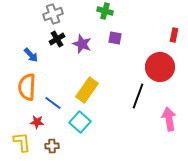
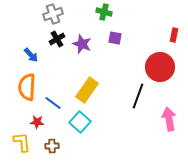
green cross: moved 1 px left, 1 px down
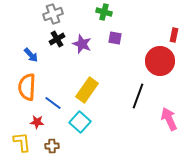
red circle: moved 6 px up
pink arrow: rotated 15 degrees counterclockwise
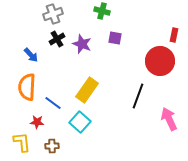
green cross: moved 2 px left, 1 px up
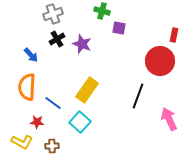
purple square: moved 4 px right, 10 px up
yellow L-shape: rotated 125 degrees clockwise
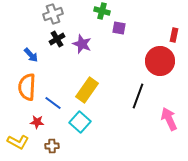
yellow L-shape: moved 4 px left
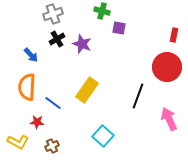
red circle: moved 7 px right, 6 px down
cyan square: moved 23 px right, 14 px down
brown cross: rotated 24 degrees counterclockwise
